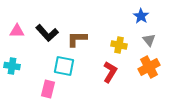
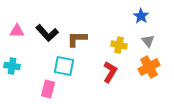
gray triangle: moved 1 px left, 1 px down
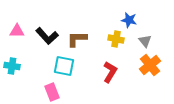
blue star: moved 12 px left, 4 px down; rotated 21 degrees counterclockwise
black L-shape: moved 3 px down
gray triangle: moved 3 px left
yellow cross: moved 3 px left, 6 px up
orange cross: moved 1 px right, 2 px up; rotated 10 degrees counterclockwise
pink rectangle: moved 4 px right, 3 px down; rotated 36 degrees counterclockwise
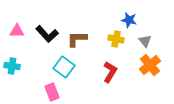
black L-shape: moved 2 px up
cyan square: moved 1 px down; rotated 25 degrees clockwise
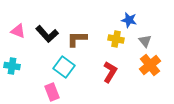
pink triangle: moved 1 px right; rotated 21 degrees clockwise
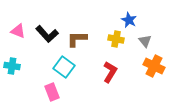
blue star: rotated 14 degrees clockwise
orange cross: moved 4 px right, 1 px down; rotated 25 degrees counterclockwise
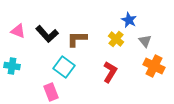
yellow cross: rotated 28 degrees clockwise
pink rectangle: moved 1 px left
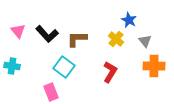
pink triangle: rotated 28 degrees clockwise
orange cross: rotated 25 degrees counterclockwise
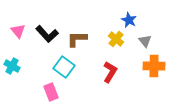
cyan cross: rotated 21 degrees clockwise
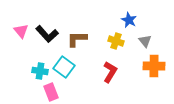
pink triangle: moved 3 px right
yellow cross: moved 2 px down; rotated 21 degrees counterclockwise
cyan cross: moved 28 px right, 5 px down; rotated 21 degrees counterclockwise
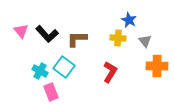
yellow cross: moved 2 px right, 3 px up; rotated 14 degrees counterclockwise
orange cross: moved 3 px right
cyan cross: rotated 21 degrees clockwise
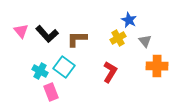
yellow cross: rotated 35 degrees counterclockwise
